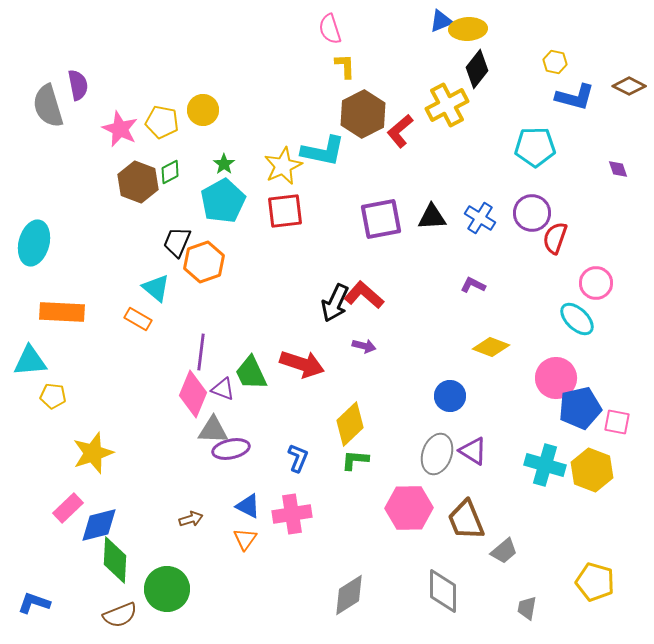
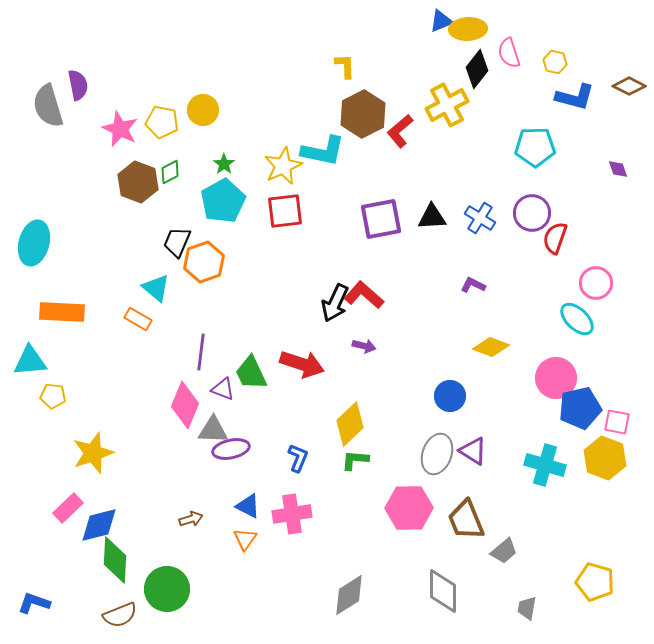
pink semicircle at (330, 29): moved 179 px right, 24 px down
pink diamond at (193, 394): moved 8 px left, 11 px down
yellow hexagon at (592, 470): moved 13 px right, 12 px up
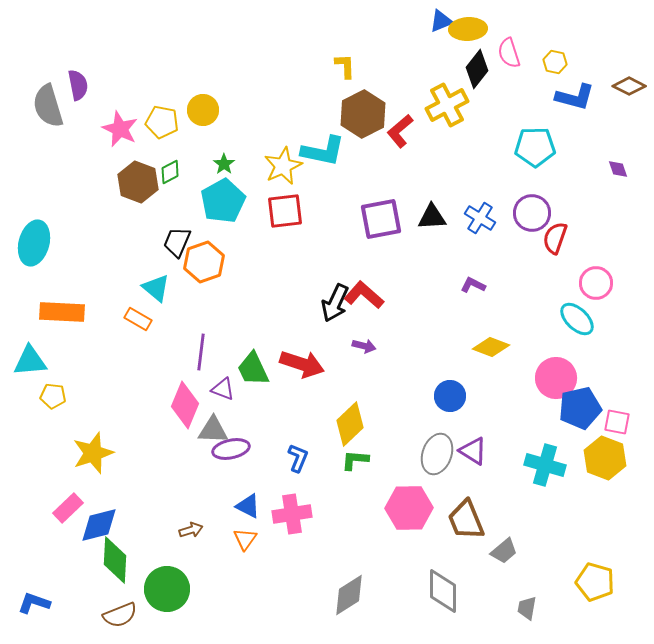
green trapezoid at (251, 373): moved 2 px right, 4 px up
brown arrow at (191, 519): moved 11 px down
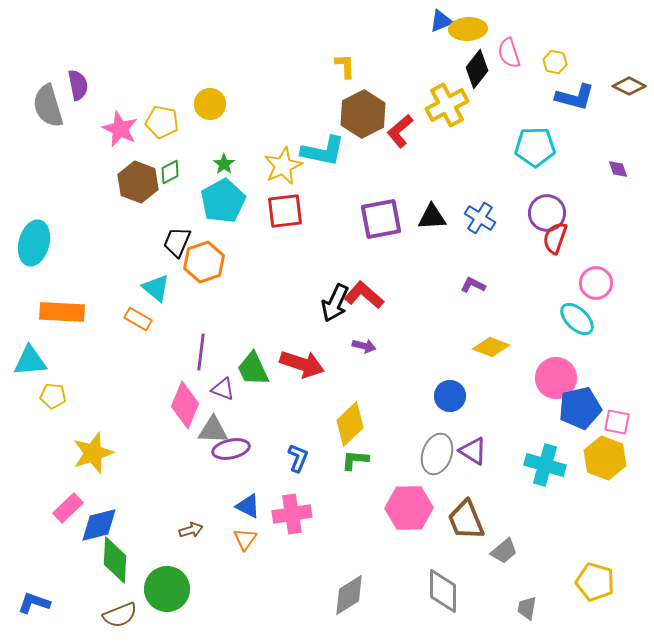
yellow circle at (203, 110): moved 7 px right, 6 px up
purple circle at (532, 213): moved 15 px right
